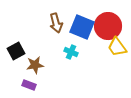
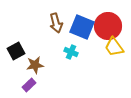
yellow trapezoid: moved 3 px left
purple rectangle: rotated 64 degrees counterclockwise
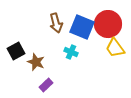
red circle: moved 2 px up
yellow trapezoid: moved 1 px right, 1 px down
brown star: moved 1 px right, 3 px up; rotated 30 degrees clockwise
purple rectangle: moved 17 px right
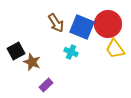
brown arrow: rotated 18 degrees counterclockwise
yellow trapezoid: moved 1 px down
brown star: moved 4 px left
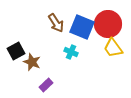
yellow trapezoid: moved 2 px left, 1 px up
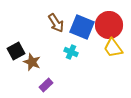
red circle: moved 1 px right, 1 px down
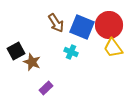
purple rectangle: moved 3 px down
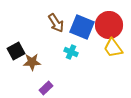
brown star: rotated 24 degrees counterclockwise
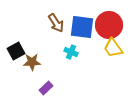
blue square: rotated 15 degrees counterclockwise
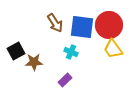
brown arrow: moved 1 px left
yellow trapezoid: moved 1 px down
brown star: moved 2 px right
purple rectangle: moved 19 px right, 8 px up
